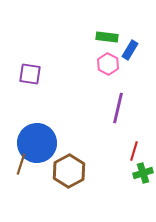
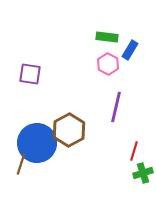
purple line: moved 2 px left, 1 px up
brown hexagon: moved 41 px up
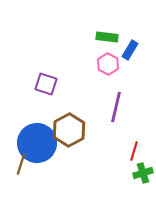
purple square: moved 16 px right, 10 px down; rotated 10 degrees clockwise
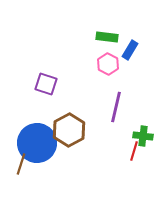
green cross: moved 37 px up; rotated 24 degrees clockwise
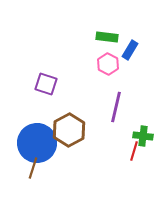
brown line: moved 12 px right, 4 px down
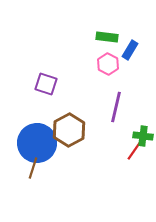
red line: rotated 18 degrees clockwise
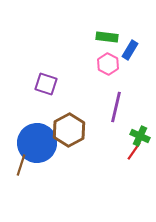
green cross: moved 3 px left; rotated 18 degrees clockwise
brown line: moved 12 px left, 3 px up
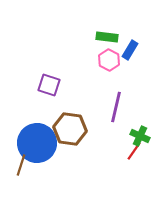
pink hexagon: moved 1 px right, 4 px up
purple square: moved 3 px right, 1 px down
brown hexagon: moved 1 px right, 1 px up; rotated 24 degrees counterclockwise
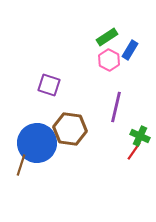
green rectangle: rotated 40 degrees counterclockwise
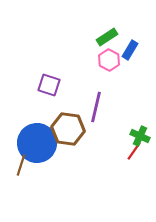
purple line: moved 20 px left
brown hexagon: moved 2 px left
